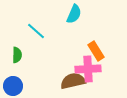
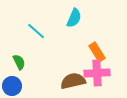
cyan semicircle: moved 4 px down
orange rectangle: moved 1 px right, 1 px down
green semicircle: moved 2 px right, 7 px down; rotated 28 degrees counterclockwise
pink cross: moved 9 px right, 4 px down
blue circle: moved 1 px left
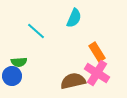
green semicircle: rotated 112 degrees clockwise
pink cross: rotated 35 degrees clockwise
blue circle: moved 10 px up
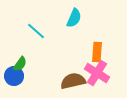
orange rectangle: rotated 36 degrees clockwise
green semicircle: moved 1 px right, 2 px down; rotated 49 degrees counterclockwise
blue circle: moved 2 px right
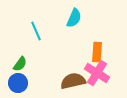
cyan line: rotated 24 degrees clockwise
blue circle: moved 4 px right, 7 px down
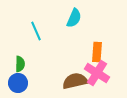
green semicircle: rotated 35 degrees counterclockwise
brown semicircle: moved 2 px right
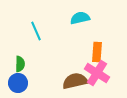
cyan semicircle: moved 6 px right; rotated 126 degrees counterclockwise
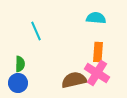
cyan semicircle: moved 16 px right; rotated 18 degrees clockwise
orange rectangle: moved 1 px right
brown semicircle: moved 1 px left, 1 px up
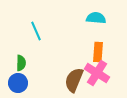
green semicircle: moved 1 px right, 1 px up
brown semicircle: rotated 55 degrees counterclockwise
